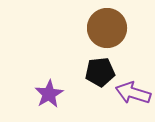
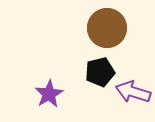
black pentagon: rotated 8 degrees counterclockwise
purple arrow: moved 1 px up
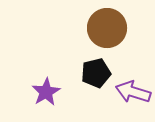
black pentagon: moved 4 px left, 1 px down
purple star: moved 3 px left, 2 px up
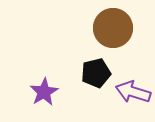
brown circle: moved 6 px right
purple star: moved 2 px left
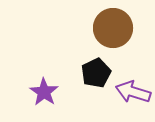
black pentagon: rotated 12 degrees counterclockwise
purple star: rotated 8 degrees counterclockwise
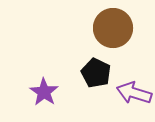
black pentagon: rotated 20 degrees counterclockwise
purple arrow: moved 1 px right, 1 px down
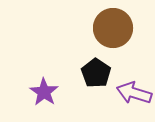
black pentagon: rotated 8 degrees clockwise
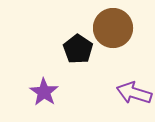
black pentagon: moved 18 px left, 24 px up
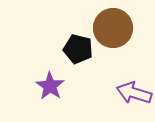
black pentagon: rotated 20 degrees counterclockwise
purple star: moved 6 px right, 6 px up
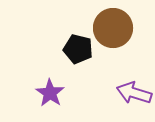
purple star: moved 7 px down
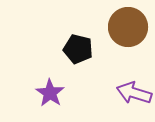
brown circle: moved 15 px right, 1 px up
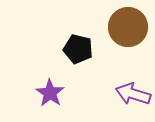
purple arrow: moved 1 px left, 1 px down
